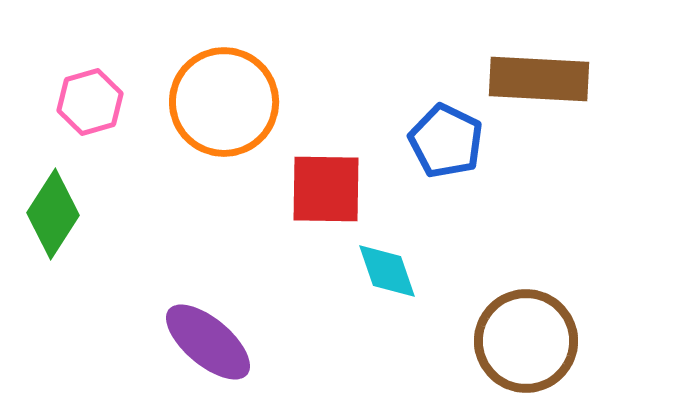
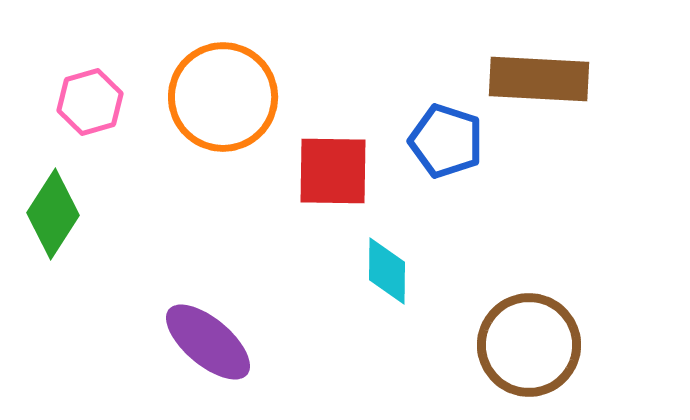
orange circle: moved 1 px left, 5 px up
blue pentagon: rotated 8 degrees counterclockwise
red square: moved 7 px right, 18 px up
cyan diamond: rotated 20 degrees clockwise
brown circle: moved 3 px right, 4 px down
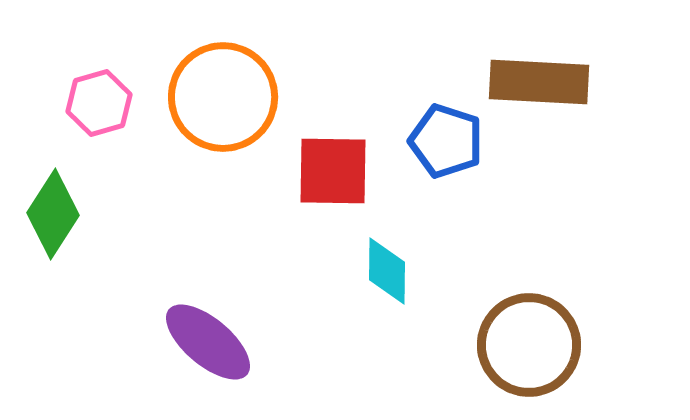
brown rectangle: moved 3 px down
pink hexagon: moved 9 px right, 1 px down
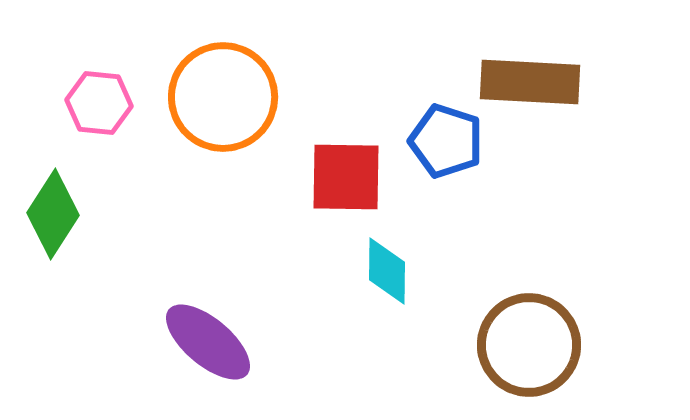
brown rectangle: moved 9 px left
pink hexagon: rotated 22 degrees clockwise
red square: moved 13 px right, 6 px down
